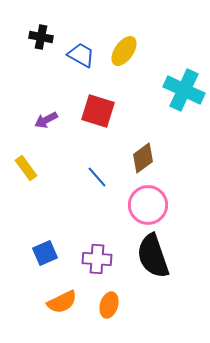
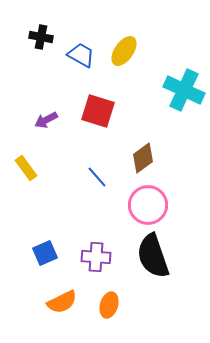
purple cross: moved 1 px left, 2 px up
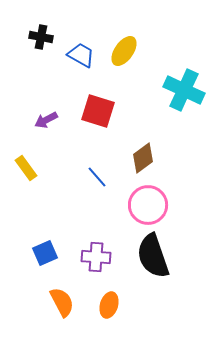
orange semicircle: rotated 92 degrees counterclockwise
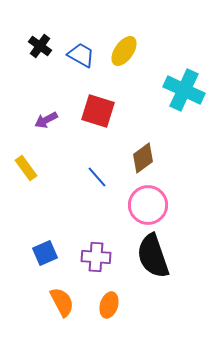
black cross: moved 1 px left, 9 px down; rotated 25 degrees clockwise
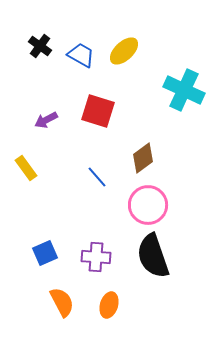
yellow ellipse: rotated 12 degrees clockwise
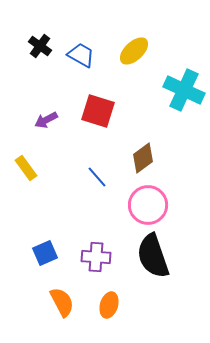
yellow ellipse: moved 10 px right
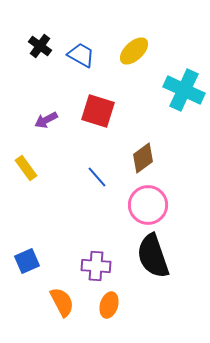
blue square: moved 18 px left, 8 px down
purple cross: moved 9 px down
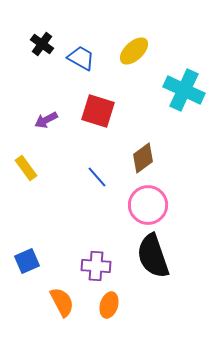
black cross: moved 2 px right, 2 px up
blue trapezoid: moved 3 px down
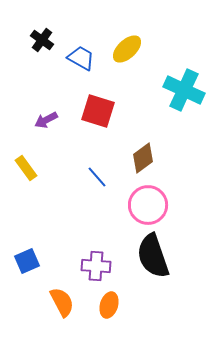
black cross: moved 4 px up
yellow ellipse: moved 7 px left, 2 px up
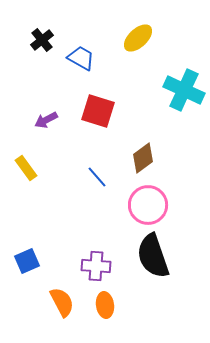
black cross: rotated 15 degrees clockwise
yellow ellipse: moved 11 px right, 11 px up
orange ellipse: moved 4 px left; rotated 25 degrees counterclockwise
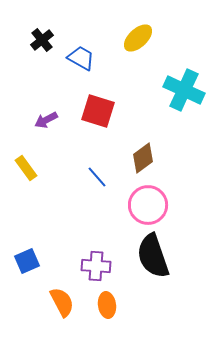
orange ellipse: moved 2 px right
